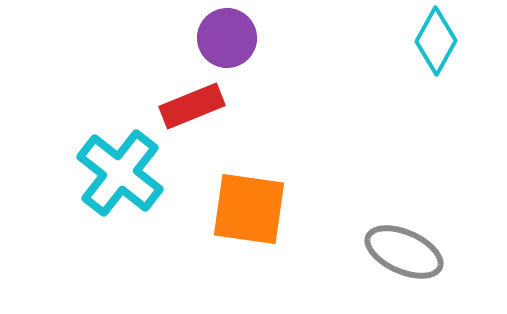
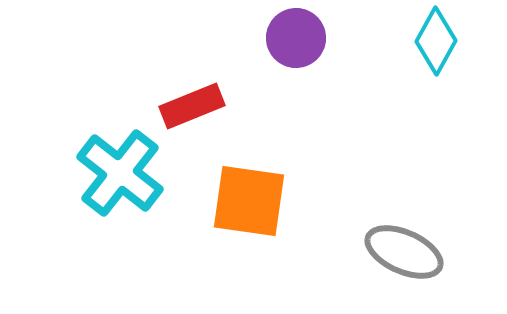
purple circle: moved 69 px right
orange square: moved 8 px up
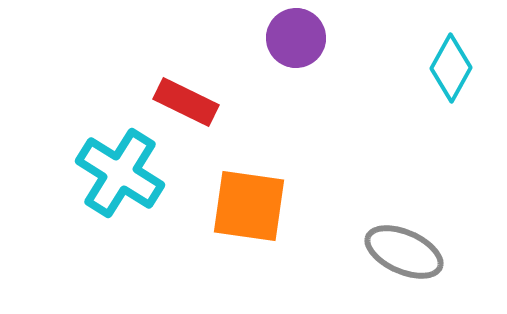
cyan diamond: moved 15 px right, 27 px down
red rectangle: moved 6 px left, 4 px up; rotated 48 degrees clockwise
cyan cross: rotated 6 degrees counterclockwise
orange square: moved 5 px down
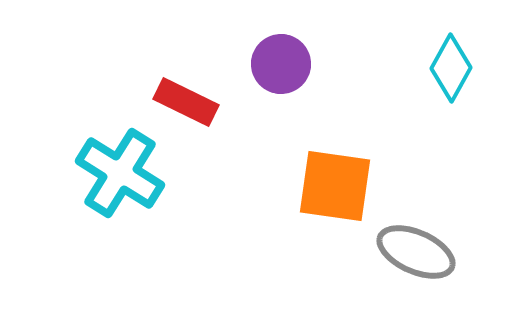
purple circle: moved 15 px left, 26 px down
orange square: moved 86 px right, 20 px up
gray ellipse: moved 12 px right
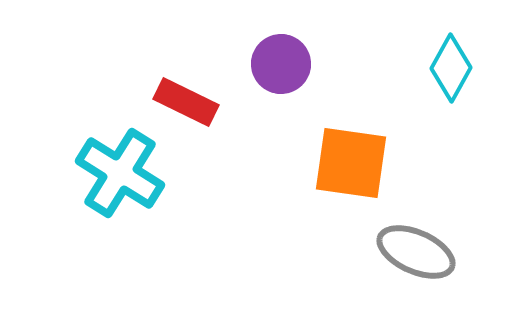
orange square: moved 16 px right, 23 px up
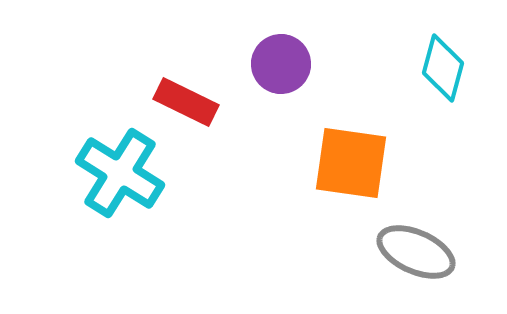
cyan diamond: moved 8 px left; rotated 14 degrees counterclockwise
